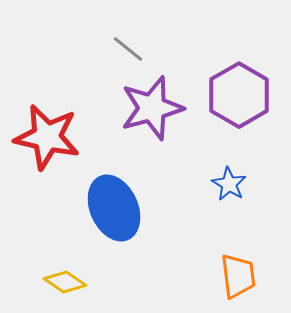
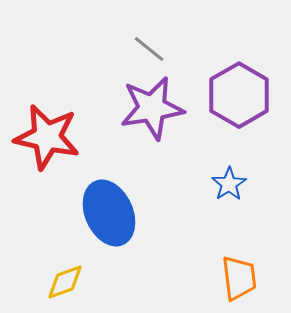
gray line: moved 21 px right
purple star: rotated 6 degrees clockwise
blue star: rotated 8 degrees clockwise
blue ellipse: moved 5 px left, 5 px down
orange trapezoid: moved 1 px right, 2 px down
yellow diamond: rotated 54 degrees counterclockwise
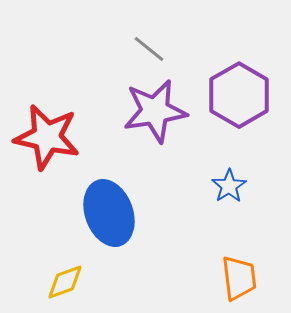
purple star: moved 3 px right, 3 px down
blue star: moved 2 px down
blue ellipse: rotated 4 degrees clockwise
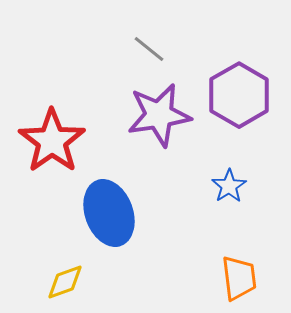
purple star: moved 4 px right, 4 px down
red star: moved 5 px right, 4 px down; rotated 24 degrees clockwise
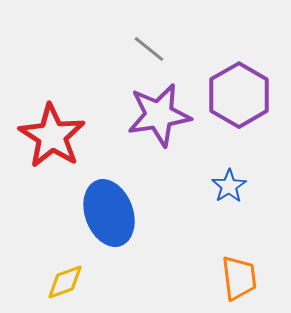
red star: moved 5 px up; rotated 4 degrees counterclockwise
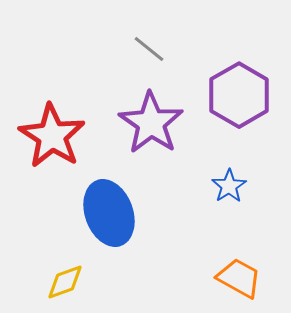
purple star: moved 8 px left, 8 px down; rotated 28 degrees counterclockwise
orange trapezoid: rotated 54 degrees counterclockwise
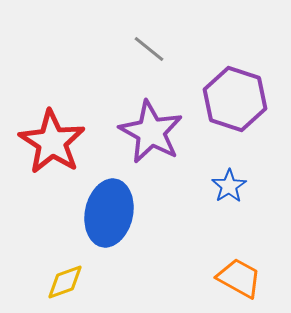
purple hexagon: moved 4 px left, 4 px down; rotated 12 degrees counterclockwise
purple star: moved 9 px down; rotated 6 degrees counterclockwise
red star: moved 6 px down
blue ellipse: rotated 32 degrees clockwise
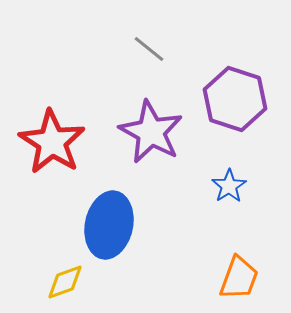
blue ellipse: moved 12 px down
orange trapezoid: rotated 81 degrees clockwise
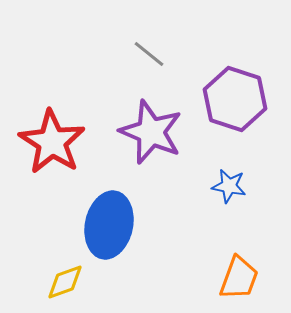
gray line: moved 5 px down
purple star: rotated 6 degrees counterclockwise
blue star: rotated 28 degrees counterclockwise
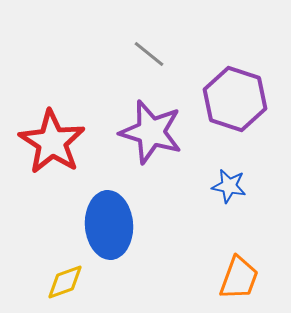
purple star: rotated 6 degrees counterclockwise
blue ellipse: rotated 16 degrees counterclockwise
